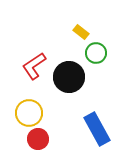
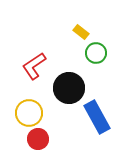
black circle: moved 11 px down
blue rectangle: moved 12 px up
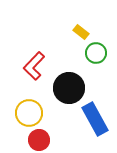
red L-shape: rotated 12 degrees counterclockwise
blue rectangle: moved 2 px left, 2 px down
red circle: moved 1 px right, 1 px down
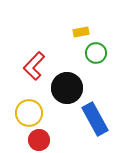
yellow rectangle: rotated 49 degrees counterclockwise
black circle: moved 2 px left
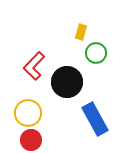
yellow rectangle: rotated 63 degrees counterclockwise
black circle: moved 6 px up
yellow circle: moved 1 px left
red circle: moved 8 px left
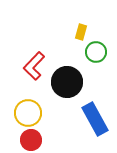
green circle: moved 1 px up
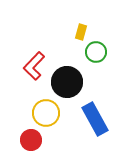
yellow circle: moved 18 px right
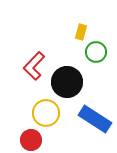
blue rectangle: rotated 28 degrees counterclockwise
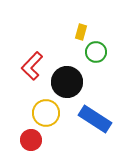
red L-shape: moved 2 px left
